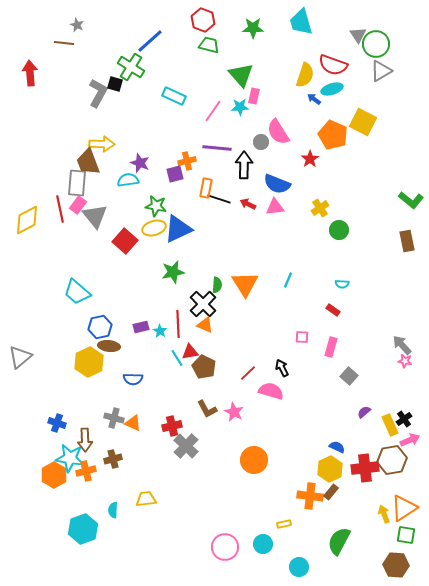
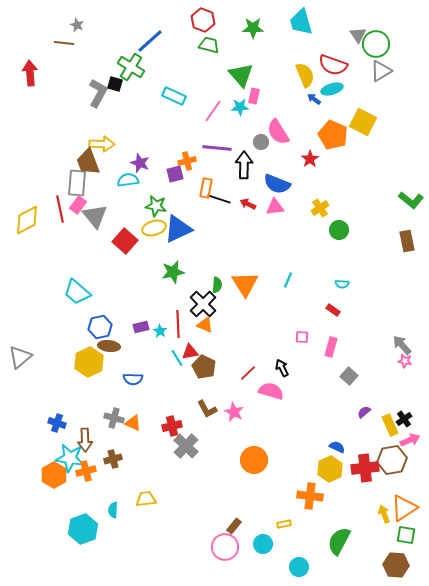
yellow semicircle at (305, 75): rotated 40 degrees counterclockwise
brown rectangle at (331, 492): moved 97 px left, 34 px down
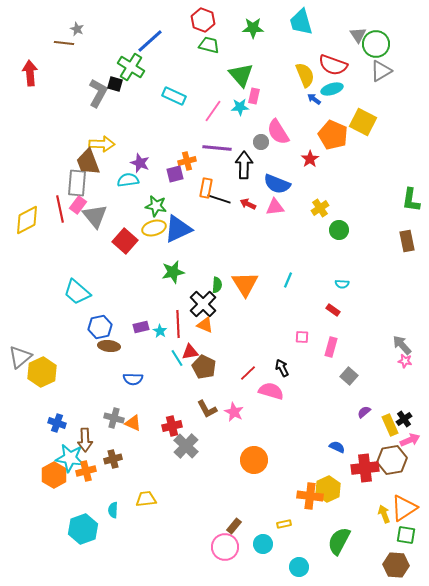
gray star at (77, 25): moved 4 px down
green L-shape at (411, 200): rotated 60 degrees clockwise
yellow hexagon at (89, 362): moved 47 px left, 10 px down
yellow hexagon at (330, 469): moved 2 px left, 20 px down
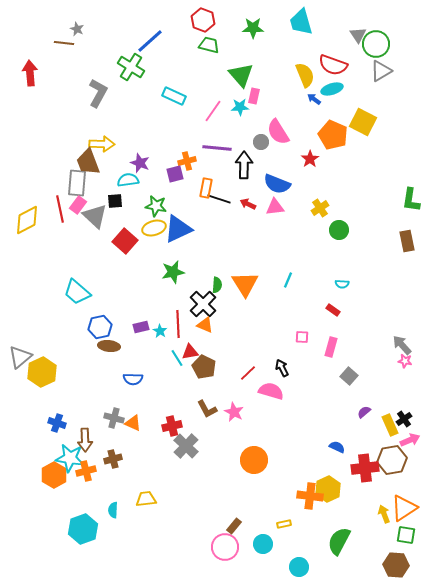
black square at (115, 84): moved 117 px down; rotated 21 degrees counterclockwise
gray triangle at (95, 216): rotated 8 degrees counterclockwise
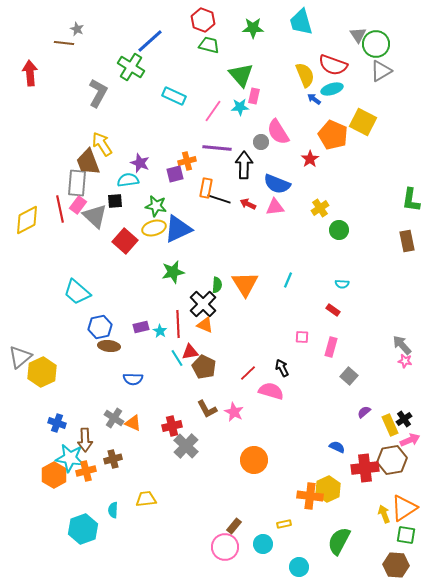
yellow arrow at (102, 144): rotated 125 degrees counterclockwise
gray cross at (114, 418): rotated 18 degrees clockwise
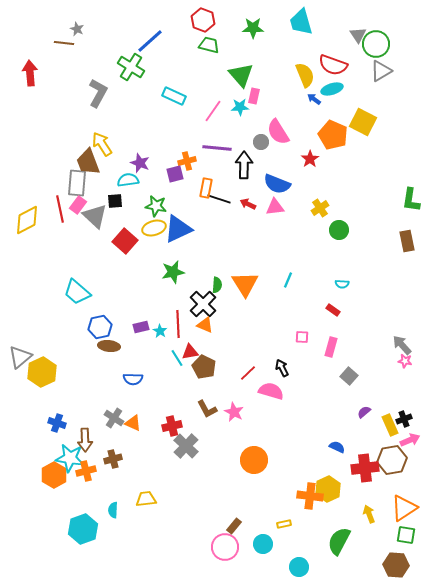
black cross at (404, 419): rotated 14 degrees clockwise
yellow arrow at (384, 514): moved 15 px left
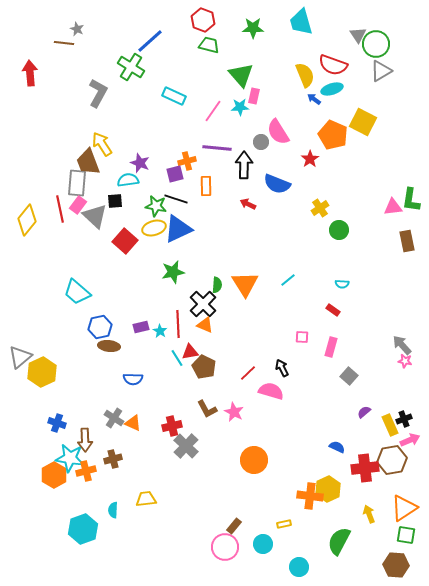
orange rectangle at (206, 188): moved 2 px up; rotated 12 degrees counterclockwise
black line at (219, 199): moved 43 px left
pink triangle at (275, 207): moved 118 px right
yellow diamond at (27, 220): rotated 24 degrees counterclockwise
cyan line at (288, 280): rotated 28 degrees clockwise
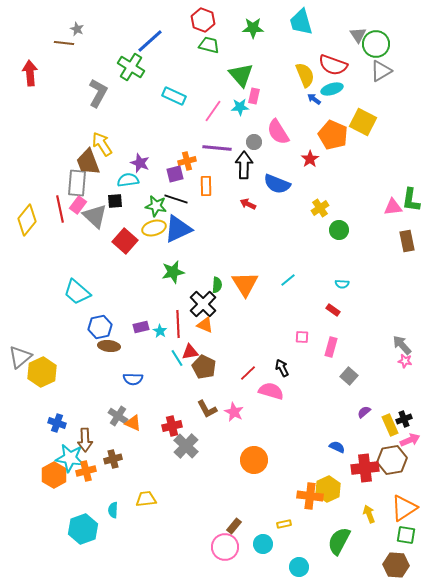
gray circle at (261, 142): moved 7 px left
gray cross at (114, 418): moved 4 px right, 2 px up
